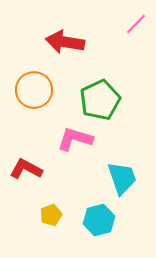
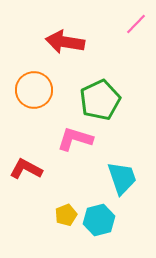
yellow pentagon: moved 15 px right
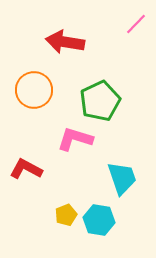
green pentagon: moved 1 px down
cyan hexagon: rotated 24 degrees clockwise
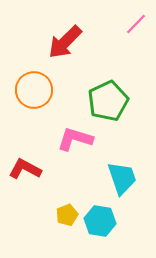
red arrow: rotated 54 degrees counterclockwise
green pentagon: moved 8 px right
red L-shape: moved 1 px left
yellow pentagon: moved 1 px right
cyan hexagon: moved 1 px right, 1 px down
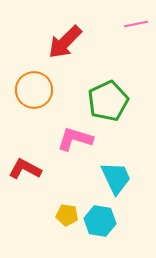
pink line: rotated 35 degrees clockwise
cyan trapezoid: moved 6 px left; rotated 6 degrees counterclockwise
yellow pentagon: rotated 30 degrees clockwise
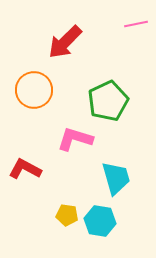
cyan trapezoid: rotated 9 degrees clockwise
